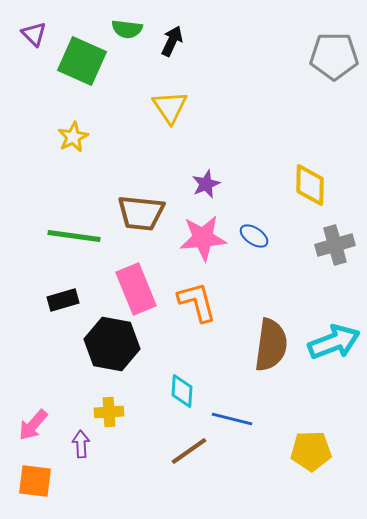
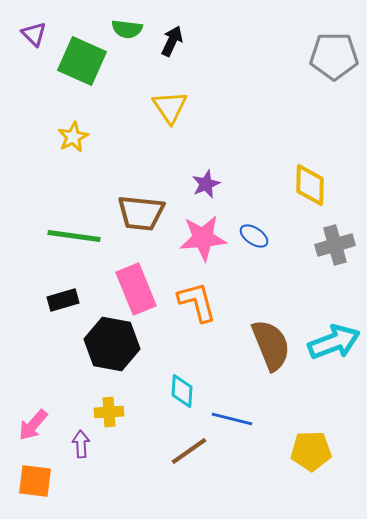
brown semicircle: rotated 30 degrees counterclockwise
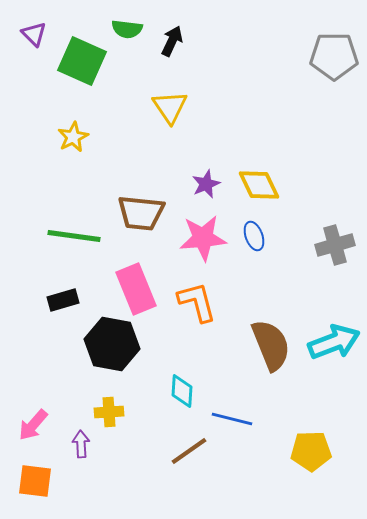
yellow diamond: moved 51 px left; rotated 27 degrees counterclockwise
blue ellipse: rotated 36 degrees clockwise
